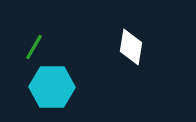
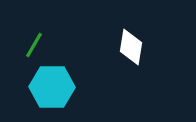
green line: moved 2 px up
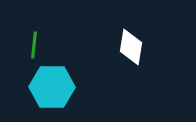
green line: rotated 24 degrees counterclockwise
